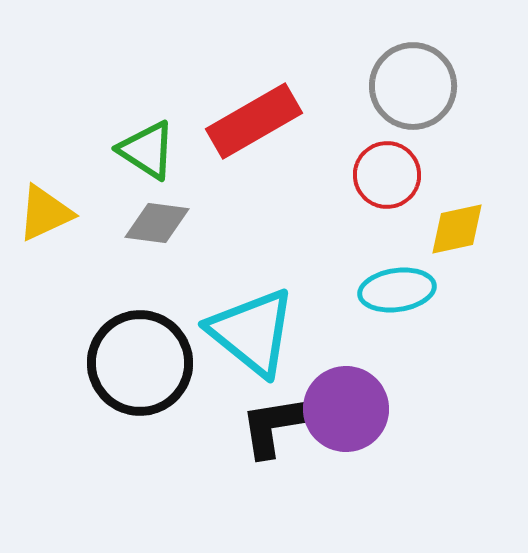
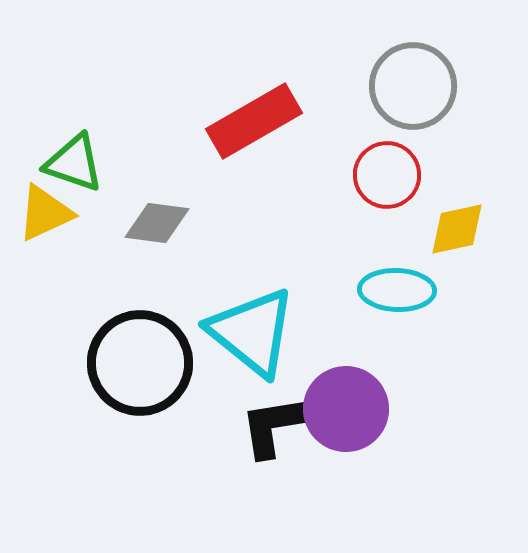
green triangle: moved 73 px left, 13 px down; rotated 14 degrees counterclockwise
cyan ellipse: rotated 10 degrees clockwise
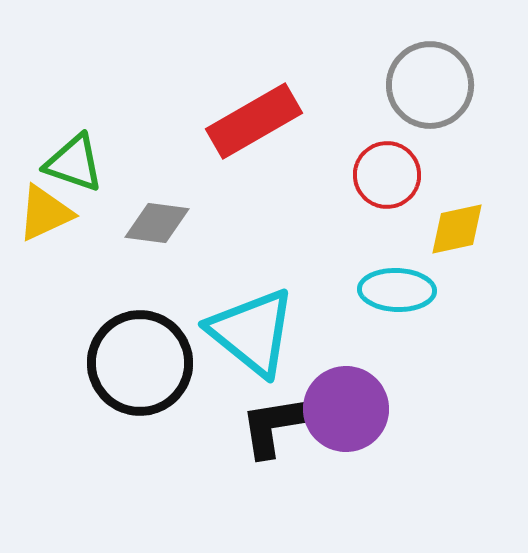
gray circle: moved 17 px right, 1 px up
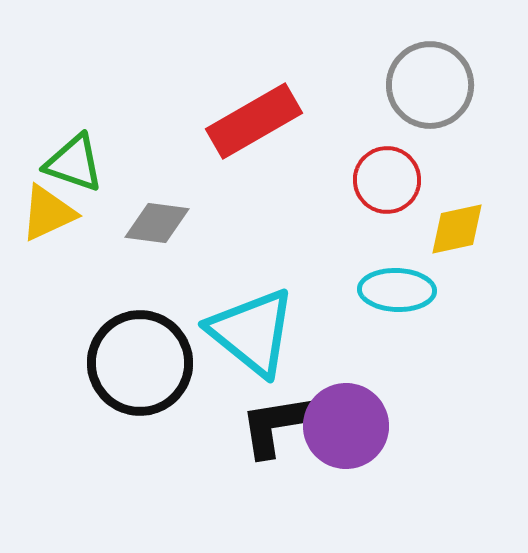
red circle: moved 5 px down
yellow triangle: moved 3 px right
purple circle: moved 17 px down
